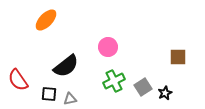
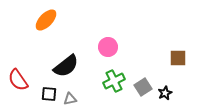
brown square: moved 1 px down
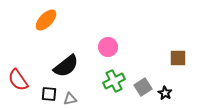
black star: rotated 16 degrees counterclockwise
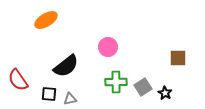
orange ellipse: rotated 15 degrees clockwise
green cross: moved 2 px right, 1 px down; rotated 25 degrees clockwise
